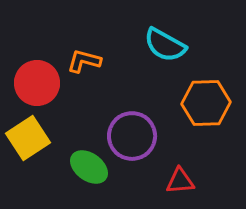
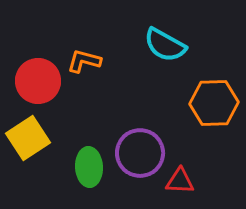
red circle: moved 1 px right, 2 px up
orange hexagon: moved 8 px right
purple circle: moved 8 px right, 17 px down
green ellipse: rotated 51 degrees clockwise
red triangle: rotated 8 degrees clockwise
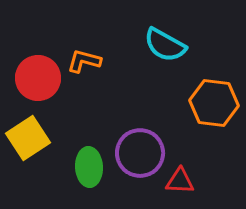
red circle: moved 3 px up
orange hexagon: rotated 9 degrees clockwise
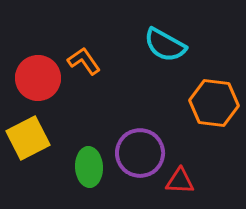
orange L-shape: rotated 40 degrees clockwise
yellow square: rotated 6 degrees clockwise
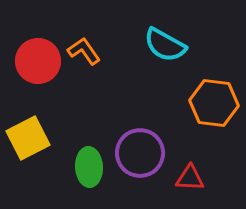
orange L-shape: moved 10 px up
red circle: moved 17 px up
red triangle: moved 10 px right, 3 px up
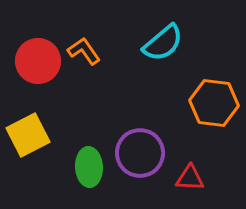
cyan semicircle: moved 2 px left, 2 px up; rotated 69 degrees counterclockwise
yellow square: moved 3 px up
